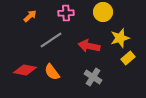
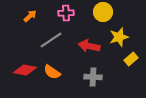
yellow star: moved 1 px left, 1 px up
yellow rectangle: moved 3 px right, 1 px down
orange semicircle: rotated 18 degrees counterclockwise
gray cross: rotated 30 degrees counterclockwise
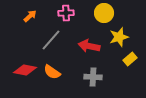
yellow circle: moved 1 px right, 1 px down
gray line: rotated 15 degrees counterclockwise
yellow rectangle: moved 1 px left
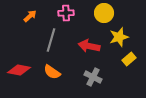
gray line: rotated 25 degrees counterclockwise
yellow rectangle: moved 1 px left
red diamond: moved 6 px left
gray cross: rotated 24 degrees clockwise
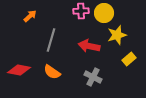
pink cross: moved 15 px right, 2 px up
yellow star: moved 2 px left, 2 px up
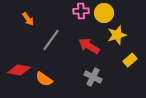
orange arrow: moved 2 px left, 3 px down; rotated 96 degrees clockwise
gray line: rotated 20 degrees clockwise
red arrow: rotated 20 degrees clockwise
yellow rectangle: moved 1 px right, 1 px down
orange semicircle: moved 8 px left, 7 px down
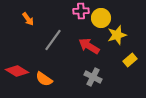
yellow circle: moved 3 px left, 5 px down
gray line: moved 2 px right
red diamond: moved 2 px left, 1 px down; rotated 20 degrees clockwise
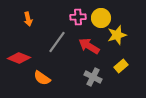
pink cross: moved 3 px left, 6 px down
orange arrow: rotated 24 degrees clockwise
gray line: moved 4 px right, 2 px down
yellow rectangle: moved 9 px left, 6 px down
red diamond: moved 2 px right, 13 px up; rotated 10 degrees counterclockwise
orange semicircle: moved 2 px left, 1 px up
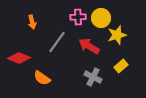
orange arrow: moved 4 px right, 3 px down
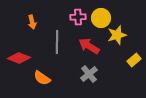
gray line: rotated 35 degrees counterclockwise
yellow rectangle: moved 13 px right, 6 px up
gray cross: moved 4 px left, 3 px up; rotated 24 degrees clockwise
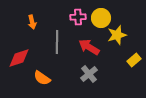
red arrow: moved 1 px down
red diamond: rotated 40 degrees counterclockwise
